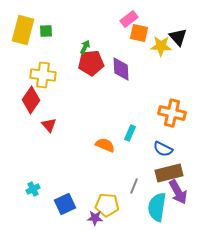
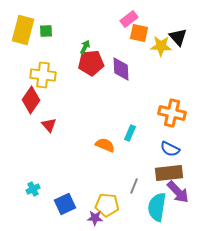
blue semicircle: moved 7 px right
brown rectangle: rotated 8 degrees clockwise
purple arrow: rotated 15 degrees counterclockwise
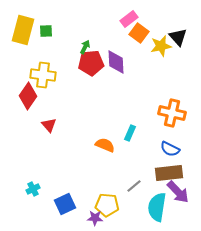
orange square: rotated 24 degrees clockwise
yellow star: rotated 15 degrees counterclockwise
purple diamond: moved 5 px left, 7 px up
red diamond: moved 3 px left, 4 px up
gray line: rotated 28 degrees clockwise
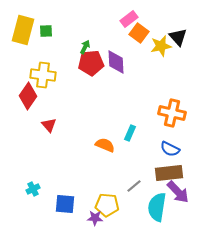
blue square: rotated 30 degrees clockwise
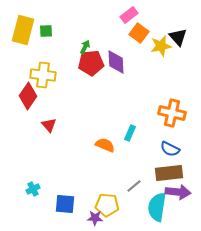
pink rectangle: moved 4 px up
purple arrow: rotated 40 degrees counterclockwise
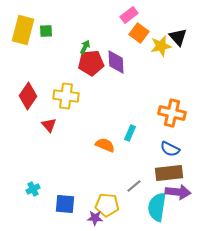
yellow cross: moved 23 px right, 21 px down
